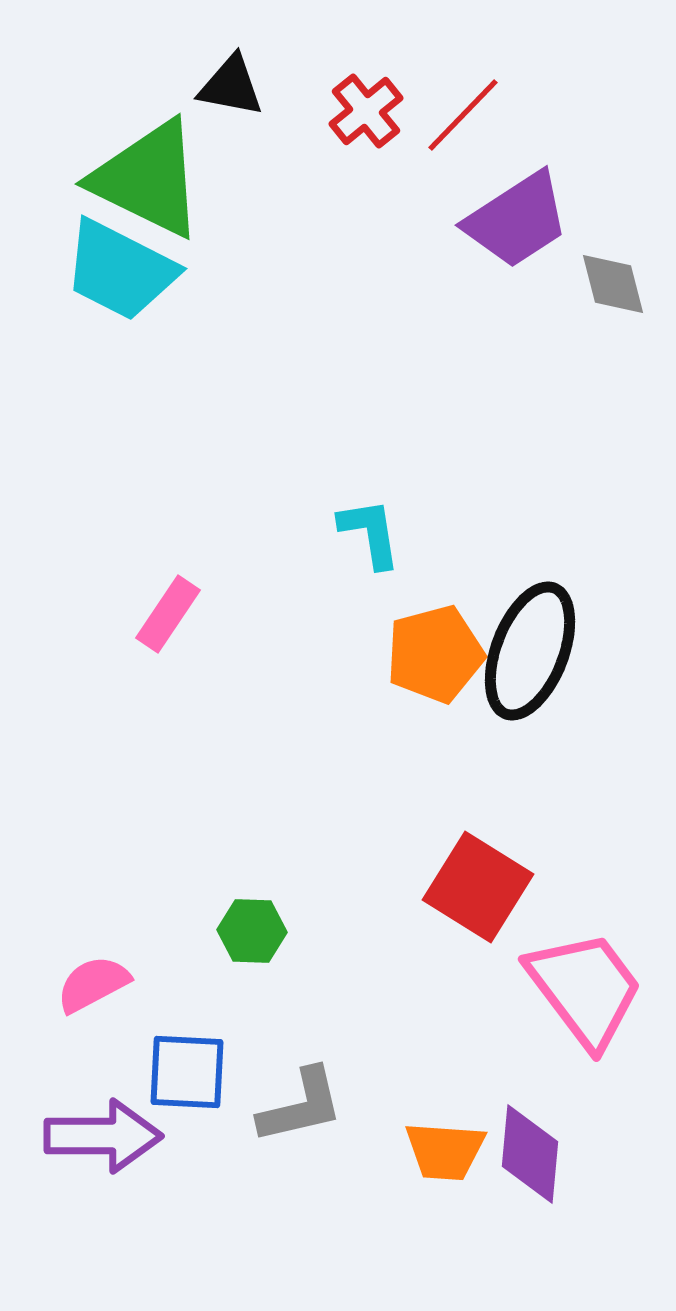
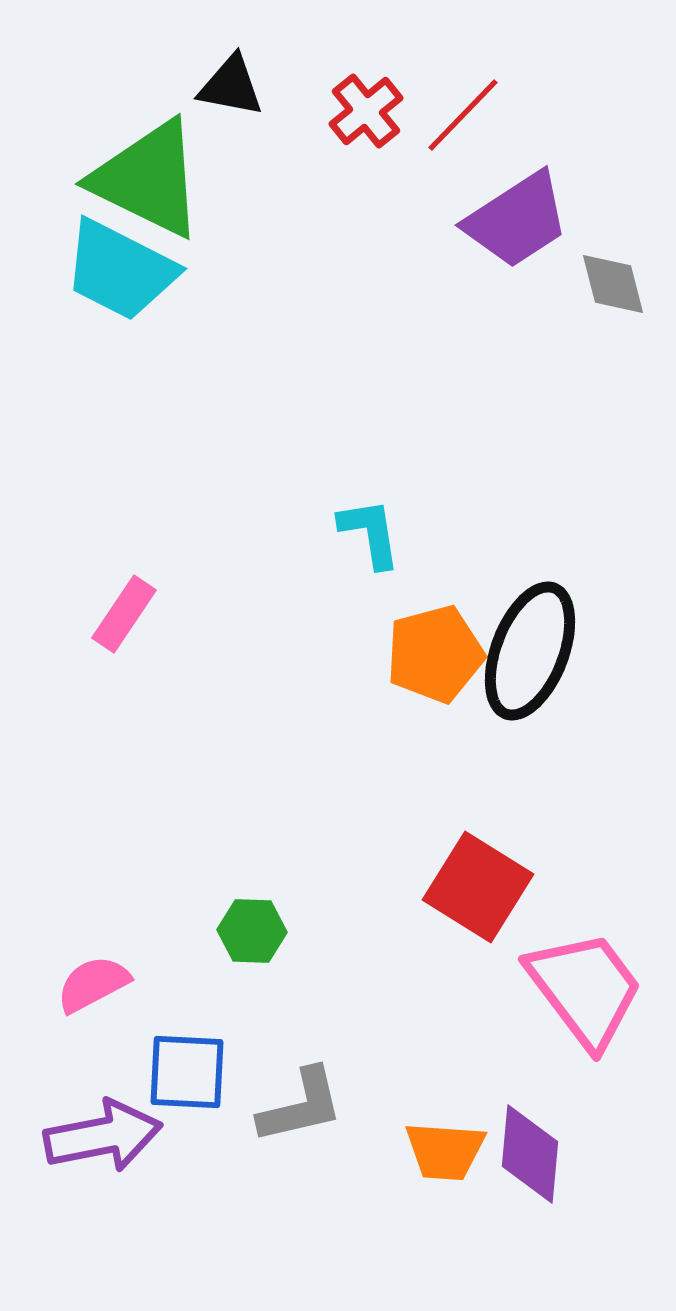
pink rectangle: moved 44 px left
purple arrow: rotated 11 degrees counterclockwise
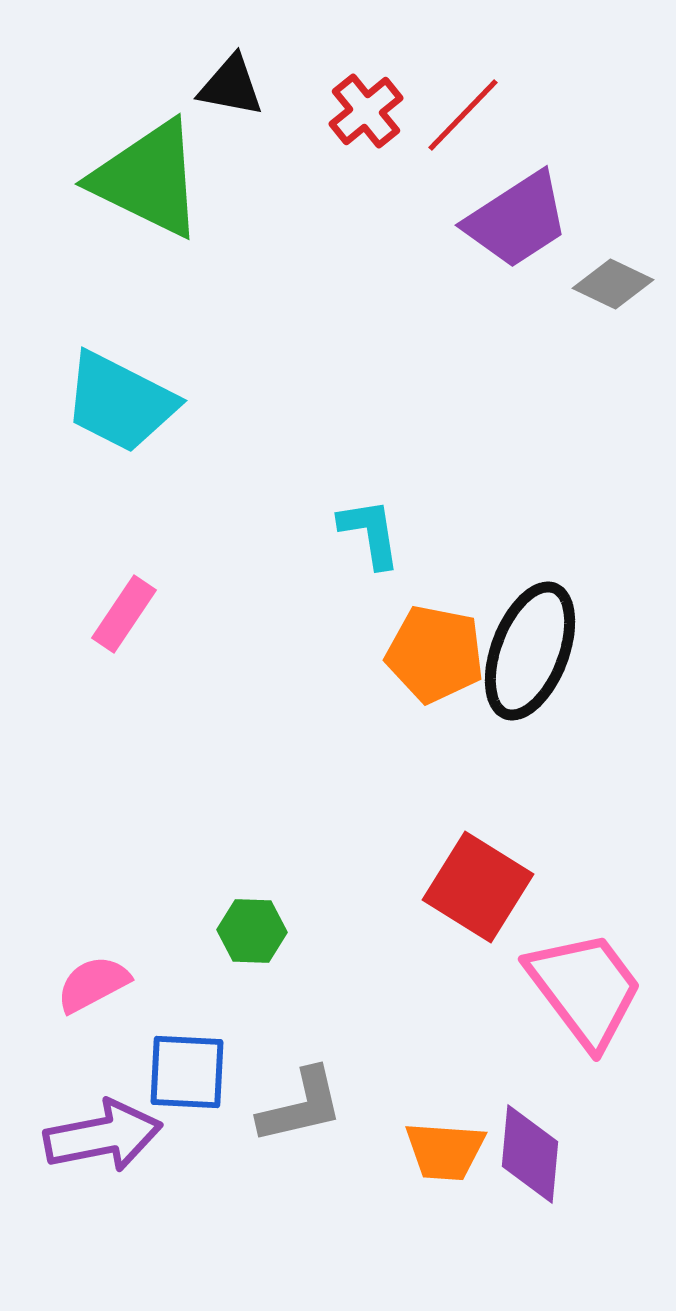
cyan trapezoid: moved 132 px down
gray diamond: rotated 50 degrees counterclockwise
orange pentagon: rotated 26 degrees clockwise
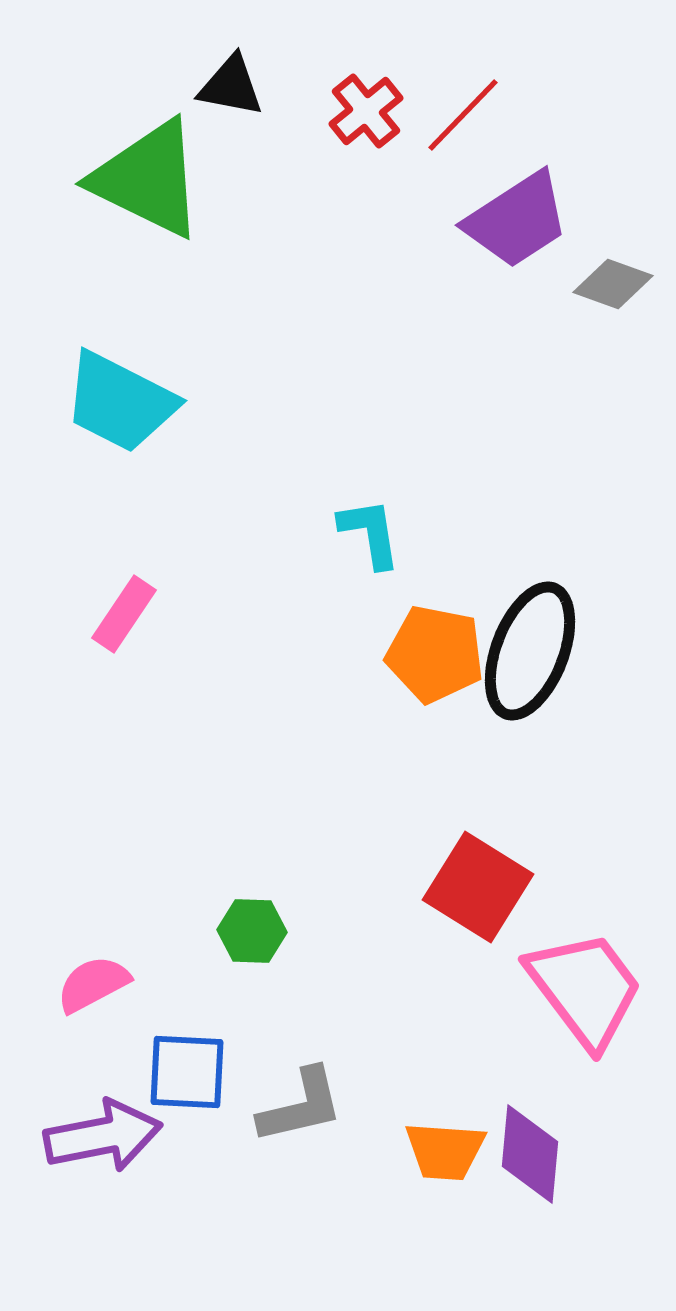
gray diamond: rotated 6 degrees counterclockwise
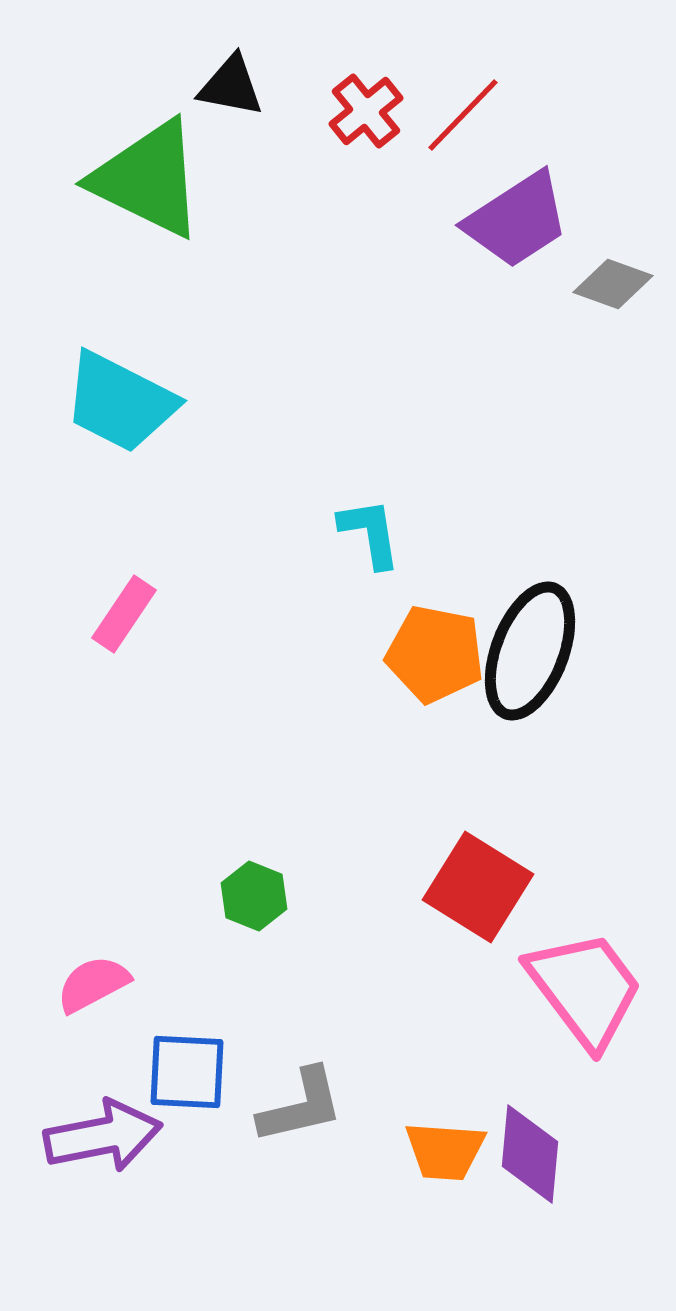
green hexagon: moved 2 px right, 35 px up; rotated 20 degrees clockwise
